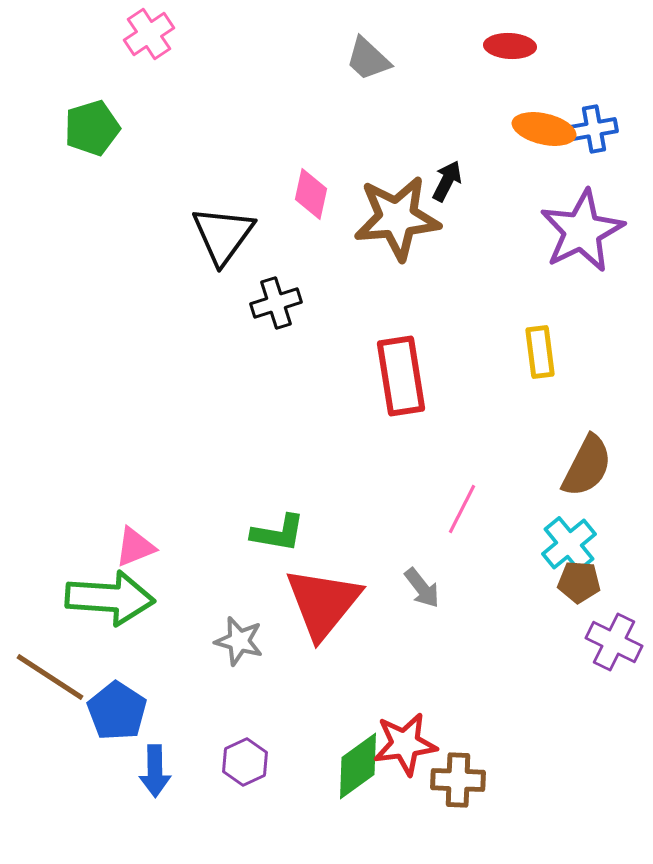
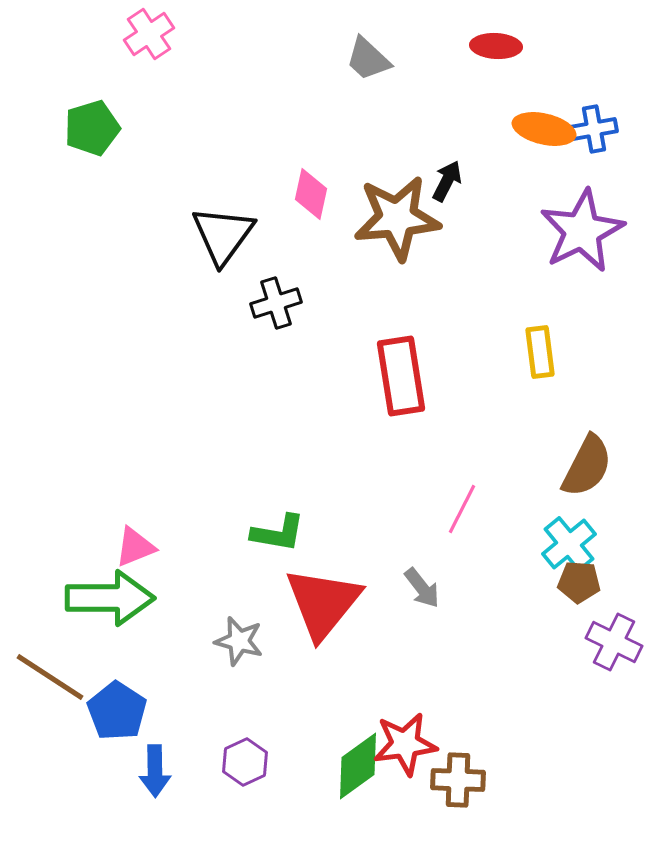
red ellipse: moved 14 px left
green arrow: rotated 4 degrees counterclockwise
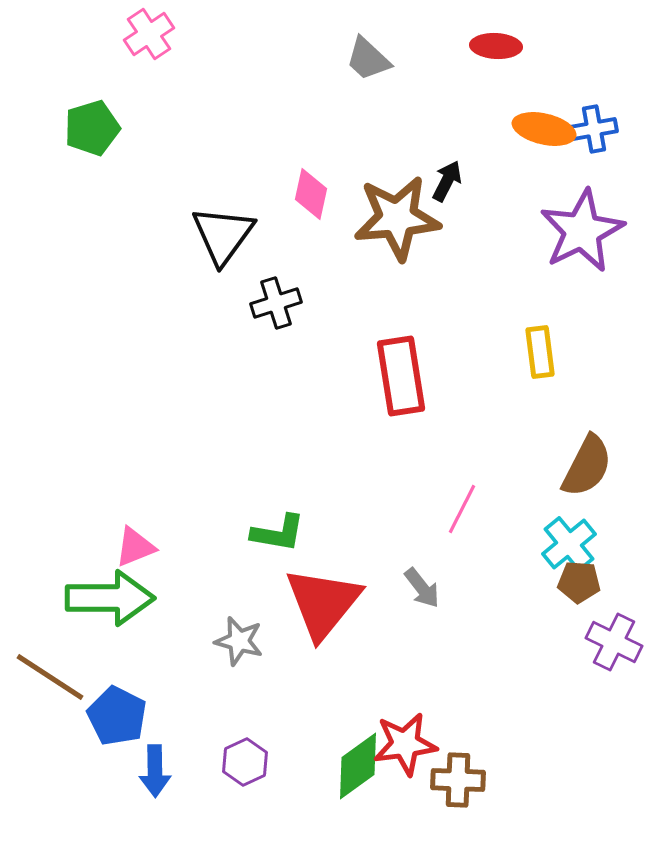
blue pentagon: moved 5 px down; rotated 6 degrees counterclockwise
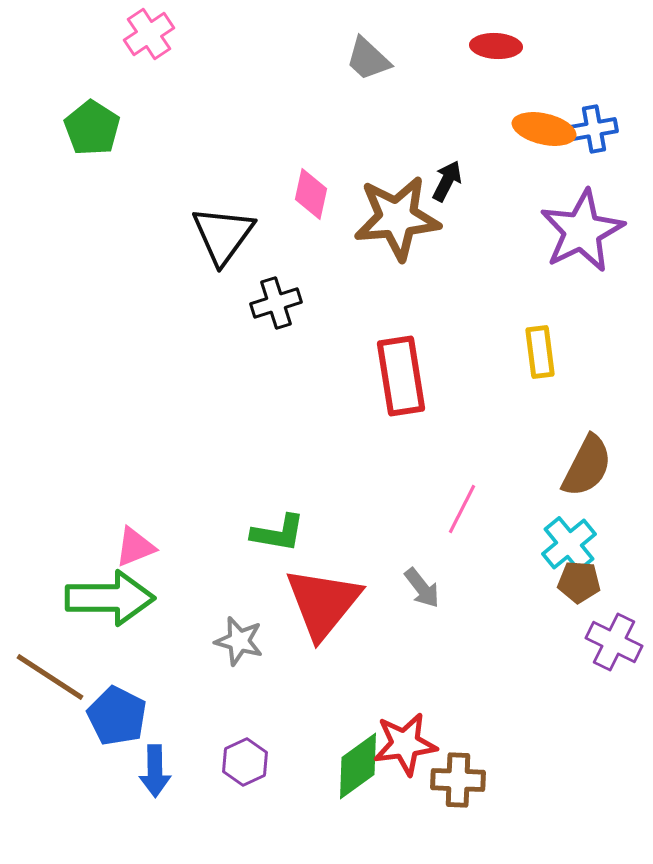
green pentagon: rotated 22 degrees counterclockwise
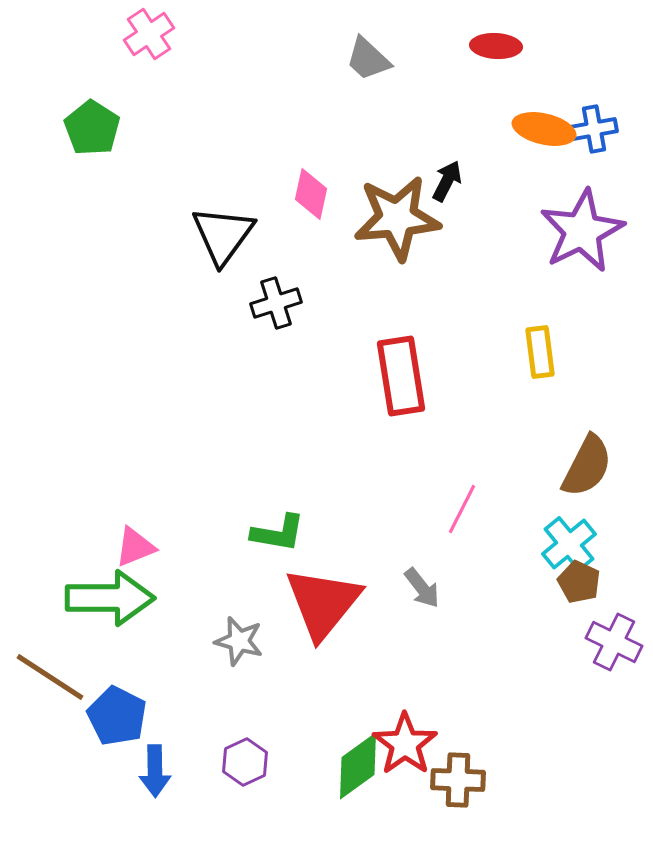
brown pentagon: rotated 21 degrees clockwise
red star: rotated 28 degrees counterclockwise
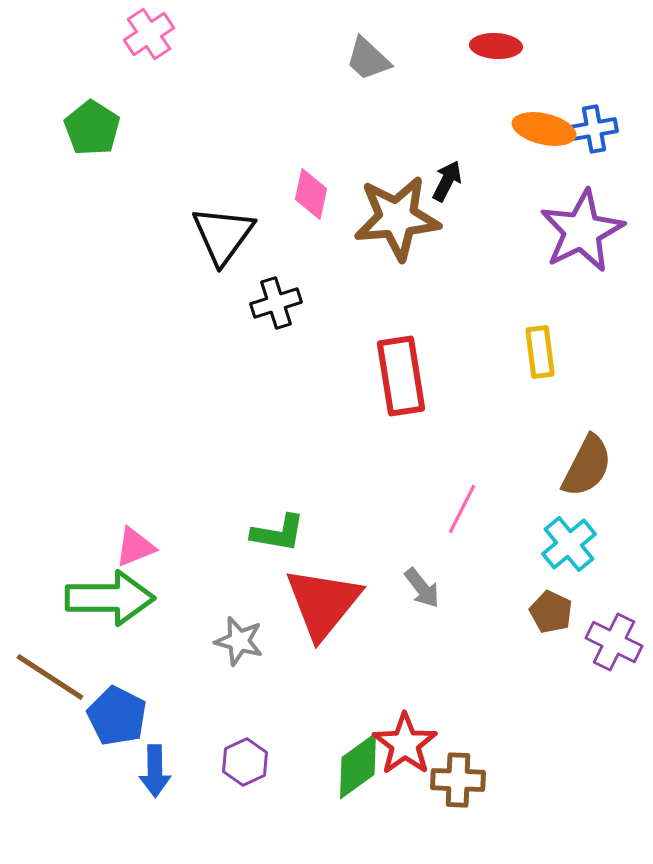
brown pentagon: moved 28 px left, 30 px down
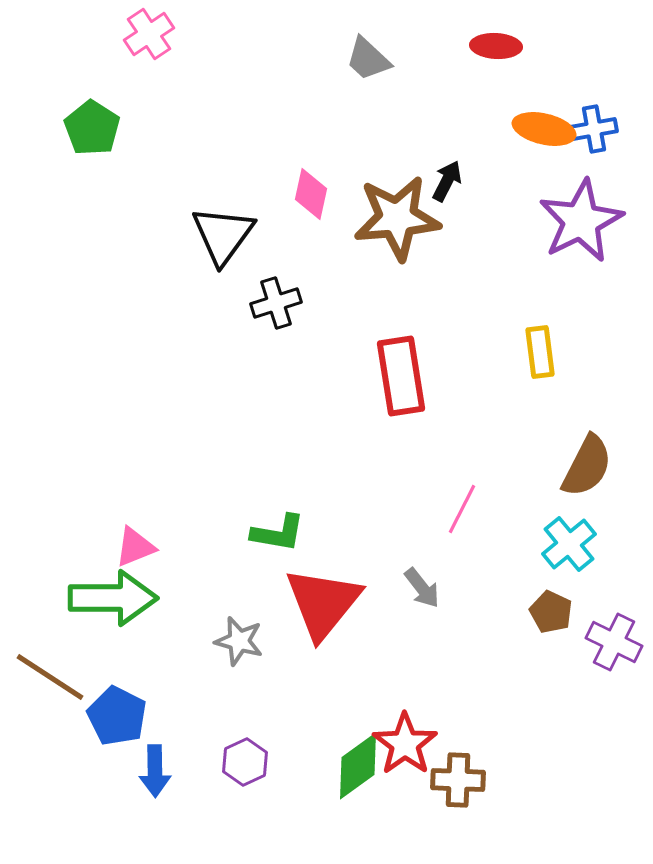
purple star: moved 1 px left, 10 px up
green arrow: moved 3 px right
